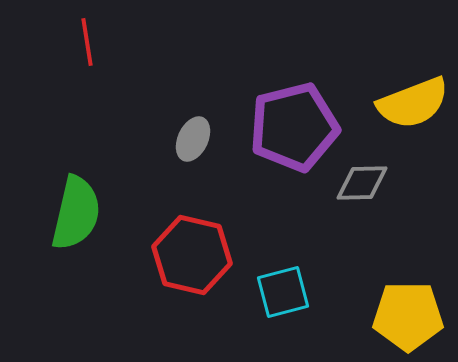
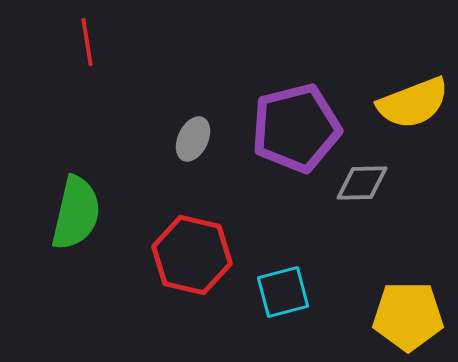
purple pentagon: moved 2 px right, 1 px down
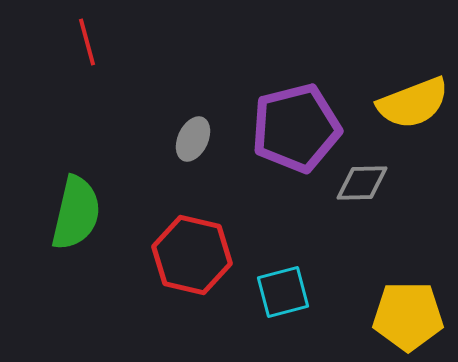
red line: rotated 6 degrees counterclockwise
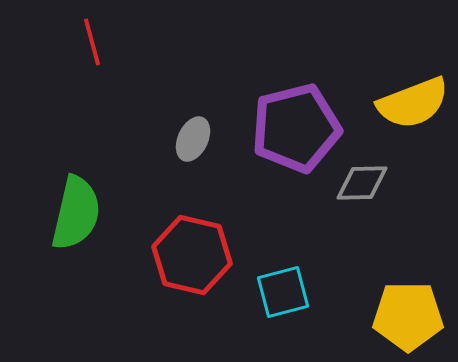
red line: moved 5 px right
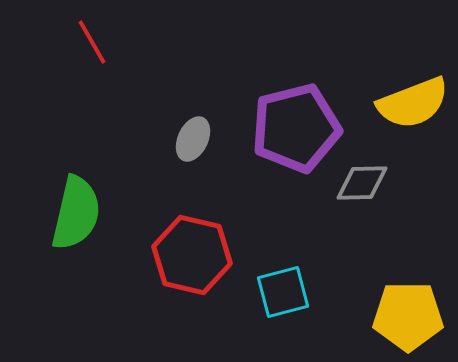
red line: rotated 15 degrees counterclockwise
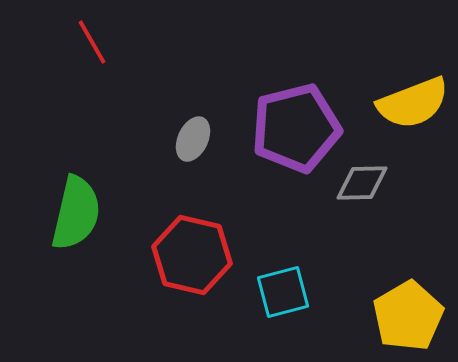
yellow pentagon: rotated 30 degrees counterclockwise
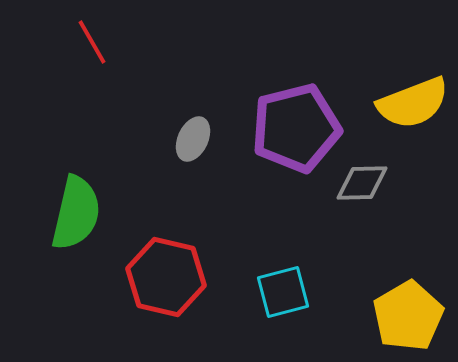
red hexagon: moved 26 px left, 22 px down
